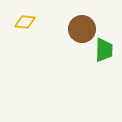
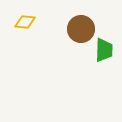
brown circle: moved 1 px left
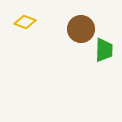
yellow diamond: rotated 15 degrees clockwise
